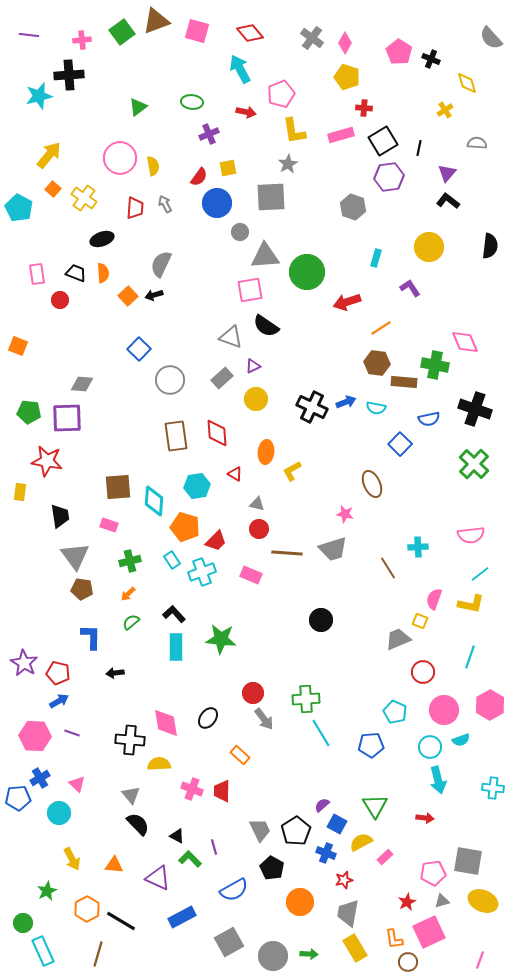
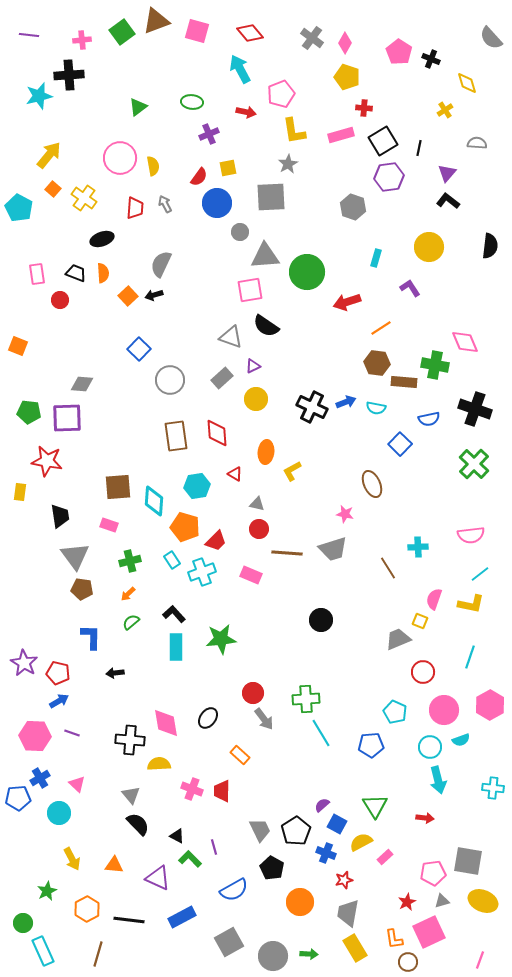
green star at (221, 639): rotated 12 degrees counterclockwise
black line at (121, 921): moved 8 px right, 1 px up; rotated 24 degrees counterclockwise
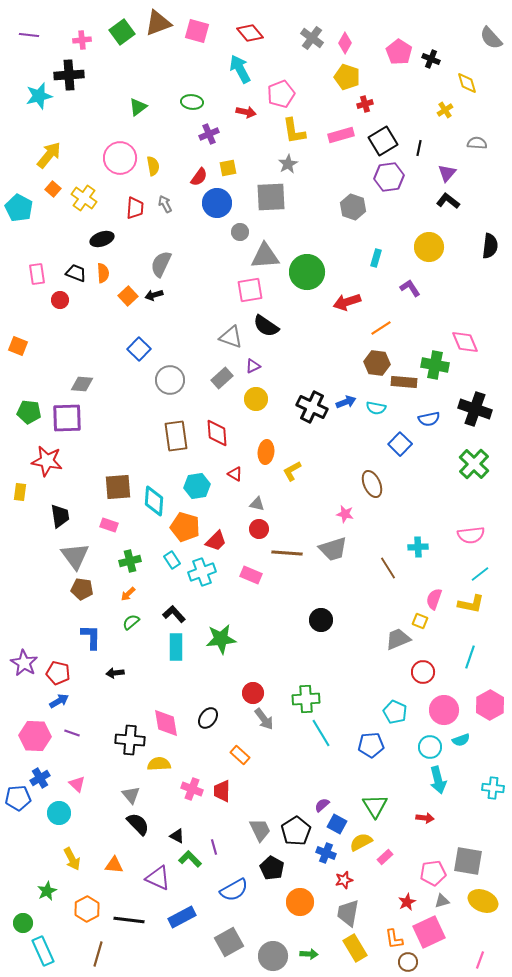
brown triangle at (156, 21): moved 2 px right, 2 px down
red cross at (364, 108): moved 1 px right, 4 px up; rotated 21 degrees counterclockwise
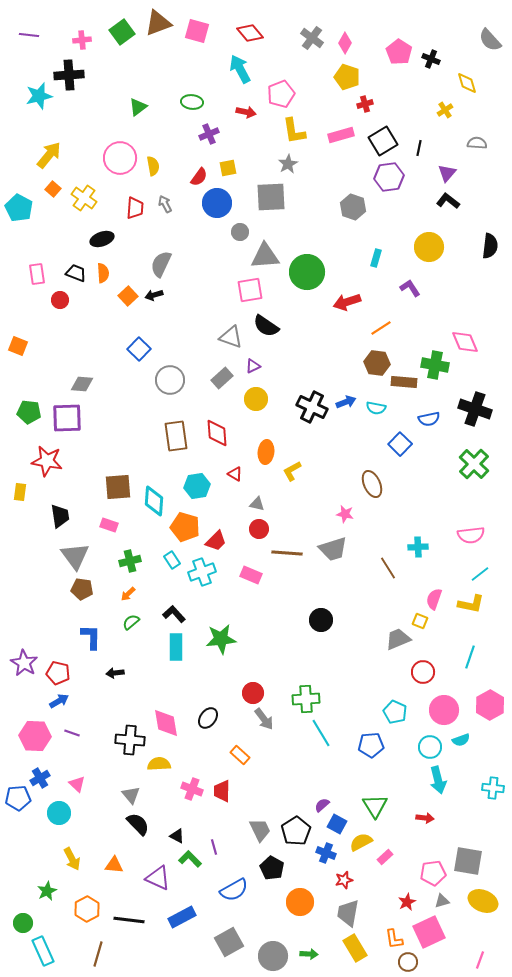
gray semicircle at (491, 38): moved 1 px left, 2 px down
